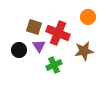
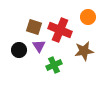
red cross: moved 2 px right, 3 px up
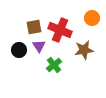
orange circle: moved 4 px right, 1 px down
brown square: rotated 28 degrees counterclockwise
brown star: moved 1 px up
green cross: rotated 14 degrees counterclockwise
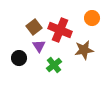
brown square: rotated 28 degrees counterclockwise
black circle: moved 8 px down
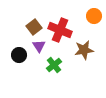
orange circle: moved 2 px right, 2 px up
black circle: moved 3 px up
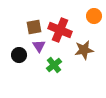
brown square: rotated 28 degrees clockwise
